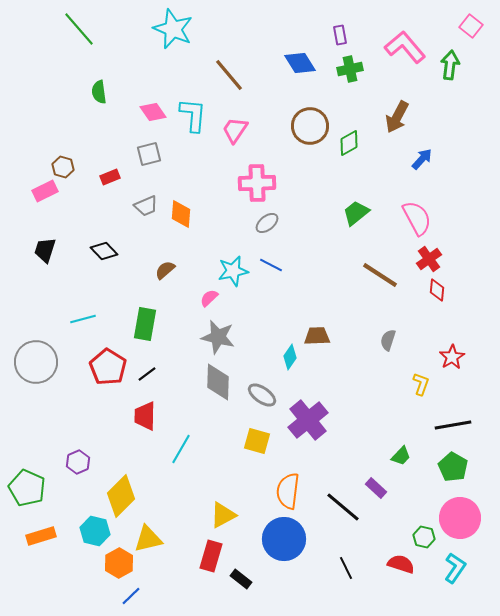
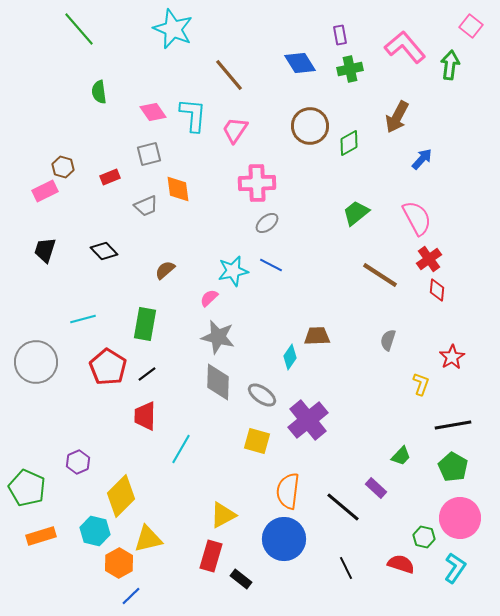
orange diamond at (181, 214): moved 3 px left, 25 px up; rotated 12 degrees counterclockwise
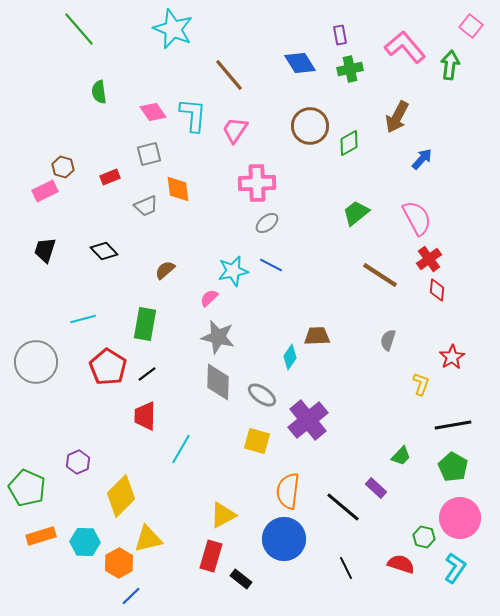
cyan hexagon at (95, 531): moved 10 px left, 11 px down; rotated 12 degrees counterclockwise
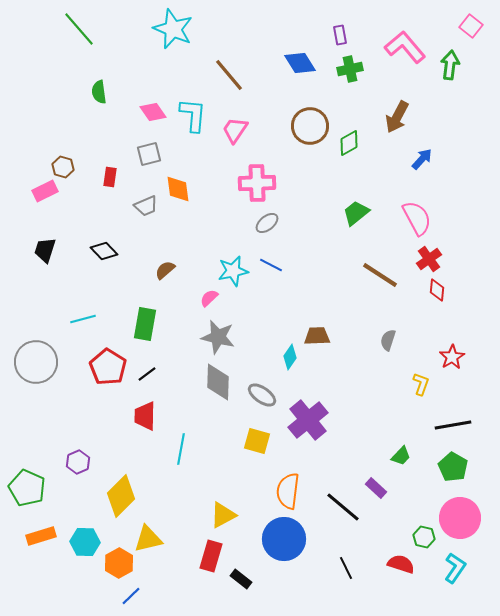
red rectangle at (110, 177): rotated 60 degrees counterclockwise
cyan line at (181, 449): rotated 20 degrees counterclockwise
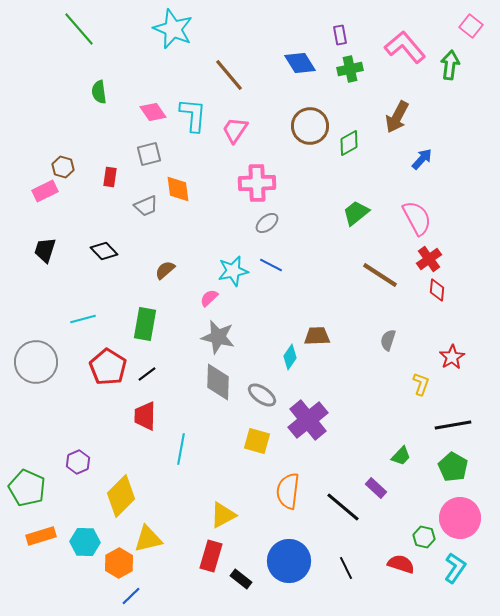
blue circle at (284, 539): moved 5 px right, 22 px down
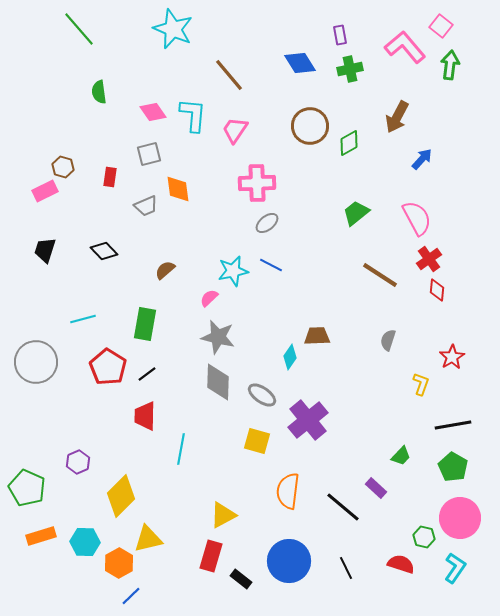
pink square at (471, 26): moved 30 px left
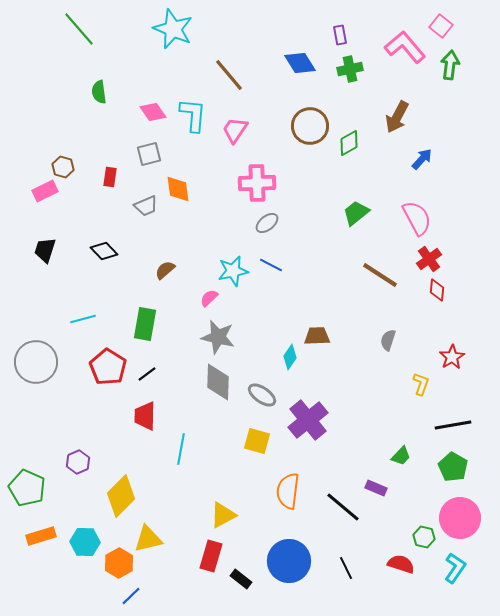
purple rectangle at (376, 488): rotated 20 degrees counterclockwise
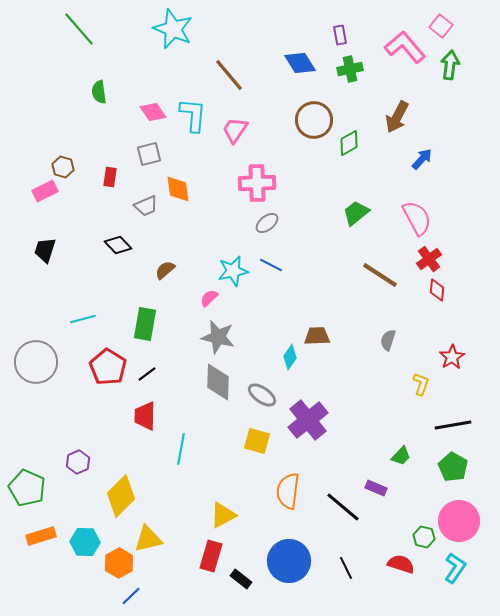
brown circle at (310, 126): moved 4 px right, 6 px up
black diamond at (104, 251): moved 14 px right, 6 px up
pink circle at (460, 518): moved 1 px left, 3 px down
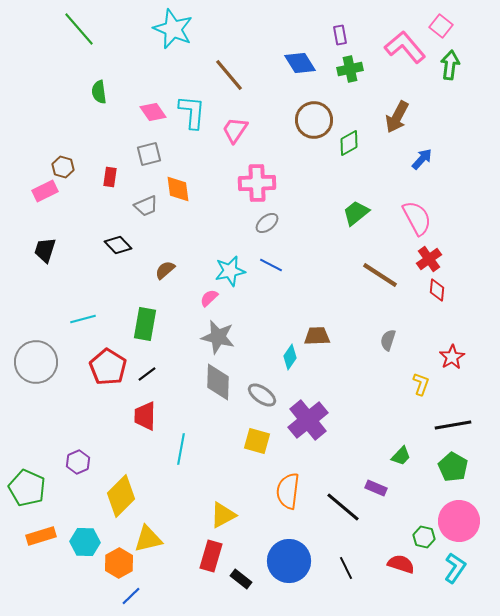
cyan L-shape at (193, 115): moved 1 px left, 3 px up
cyan star at (233, 271): moved 3 px left
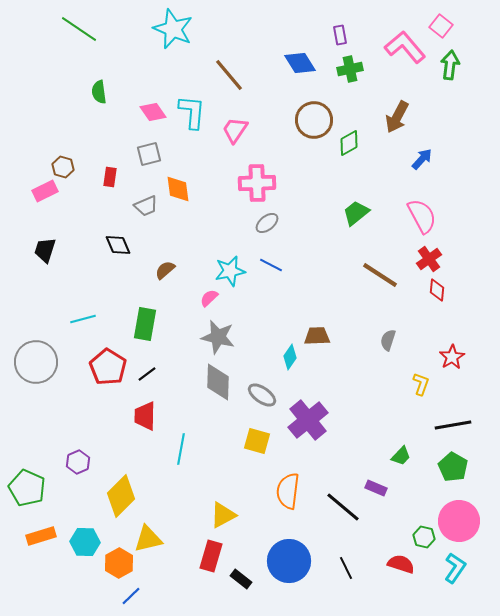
green line at (79, 29): rotated 15 degrees counterclockwise
pink semicircle at (417, 218): moved 5 px right, 2 px up
black diamond at (118, 245): rotated 20 degrees clockwise
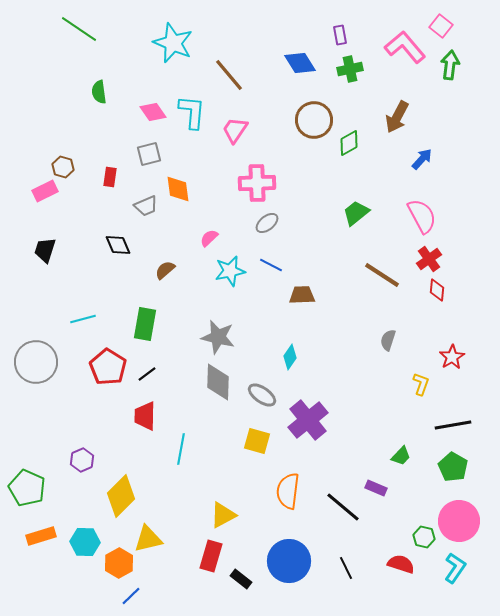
cyan star at (173, 29): moved 14 px down
brown line at (380, 275): moved 2 px right
pink semicircle at (209, 298): moved 60 px up
brown trapezoid at (317, 336): moved 15 px left, 41 px up
purple hexagon at (78, 462): moved 4 px right, 2 px up
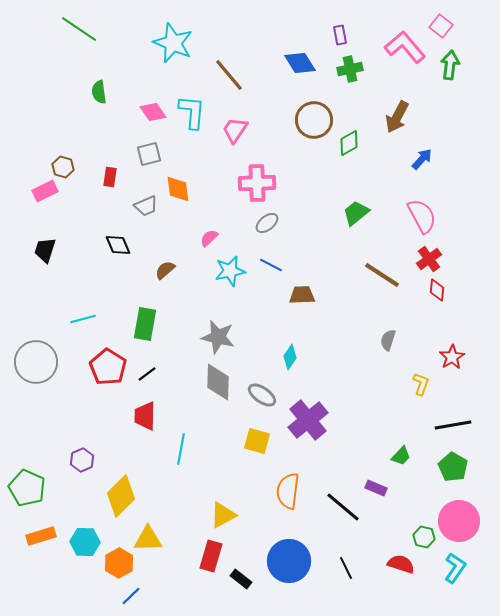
yellow triangle at (148, 539): rotated 12 degrees clockwise
